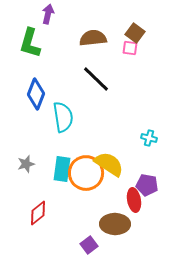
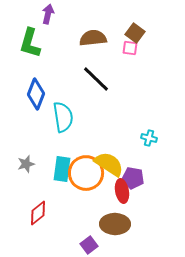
purple pentagon: moved 14 px left, 7 px up
red ellipse: moved 12 px left, 9 px up
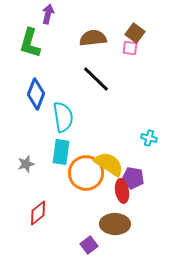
cyan rectangle: moved 1 px left, 17 px up
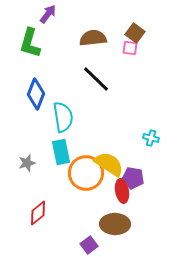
purple arrow: rotated 24 degrees clockwise
cyan cross: moved 2 px right
cyan rectangle: rotated 20 degrees counterclockwise
gray star: moved 1 px right, 1 px up
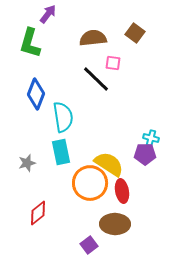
pink square: moved 17 px left, 15 px down
orange circle: moved 4 px right, 10 px down
purple pentagon: moved 12 px right, 24 px up; rotated 10 degrees counterclockwise
